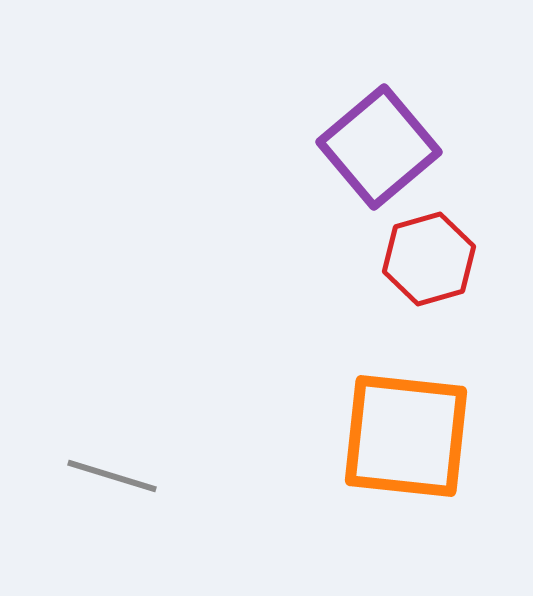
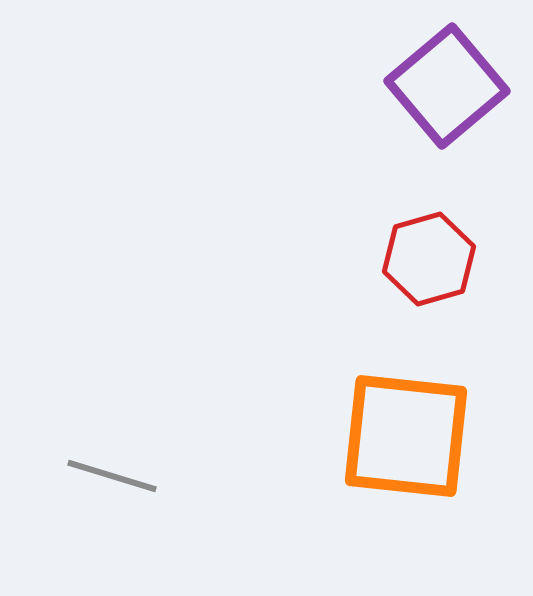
purple square: moved 68 px right, 61 px up
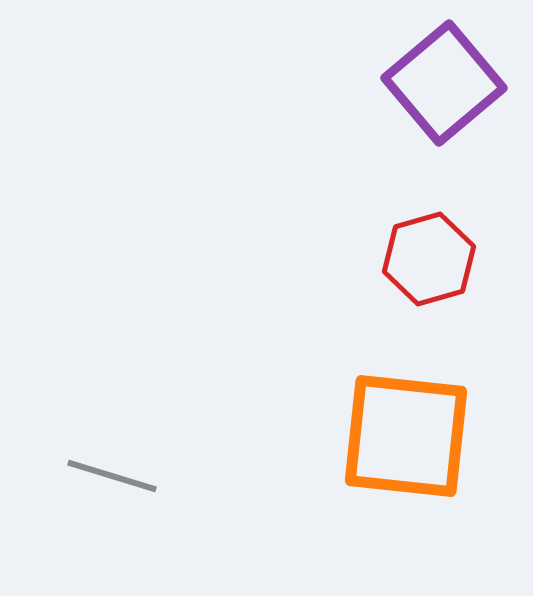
purple square: moved 3 px left, 3 px up
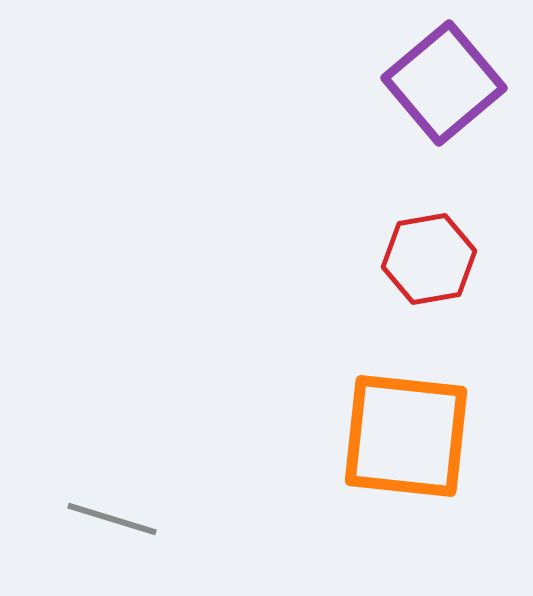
red hexagon: rotated 6 degrees clockwise
gray line: moved 43 px down
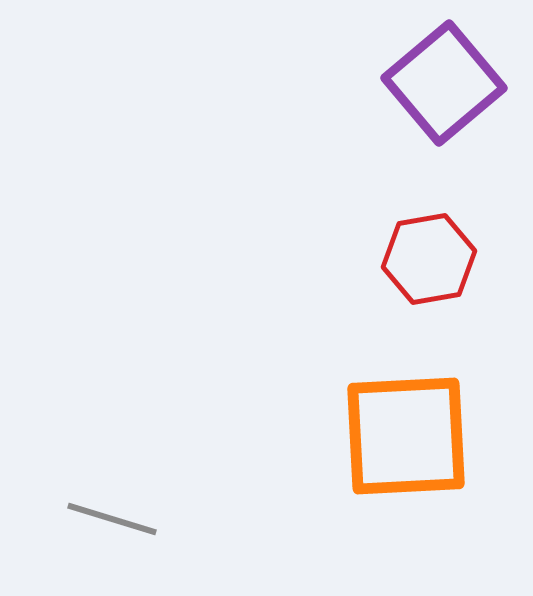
orange square: rotated 9 degrees counterclockwise
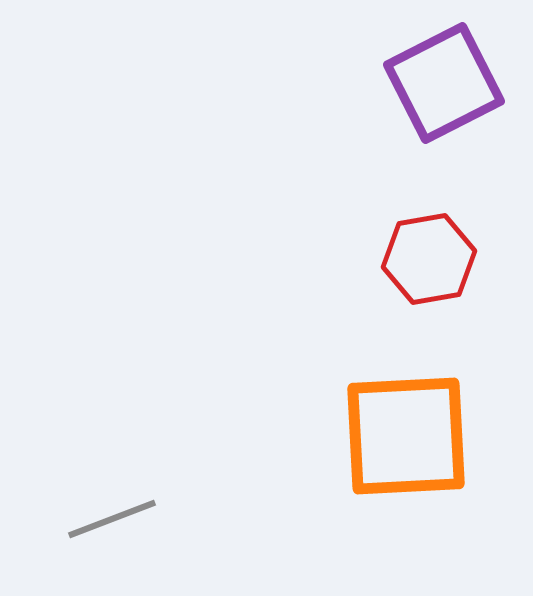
purple square: rotated 13 degrees clockwise
gray line: rotated 38 degrees counterclockwise
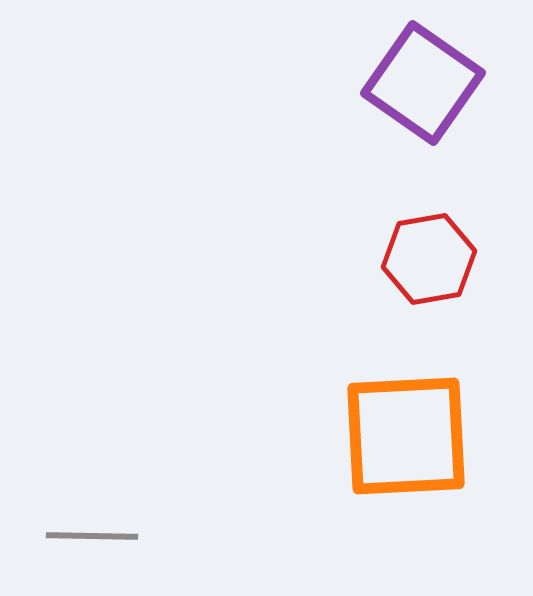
purple square: moved 21 px left; rotated 28 degrees counterclockwise
gray line: moved 20 px left, 17 px down; rotated 22 degrees clockwise
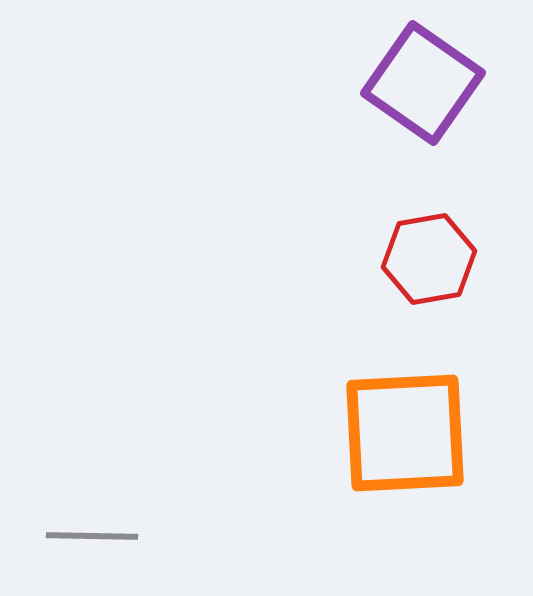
orange square: moved 1 px left, 3 px up
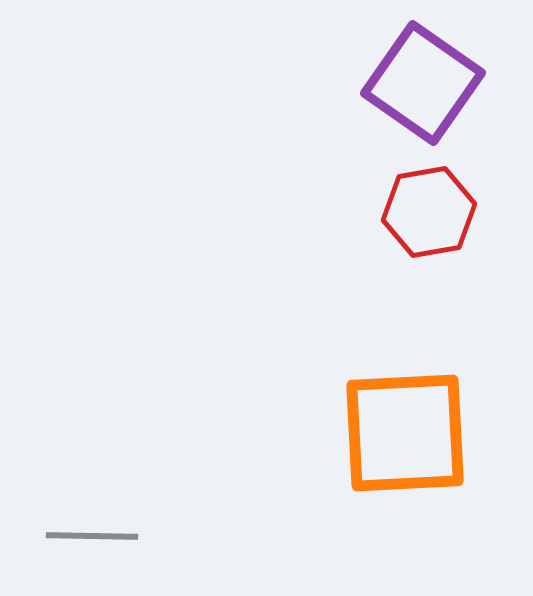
red hexagon: moved 47 px up
